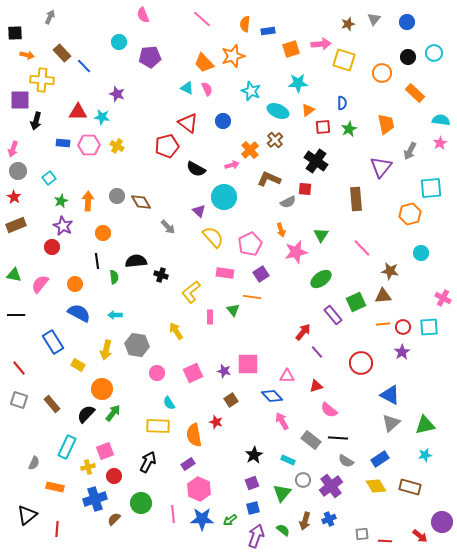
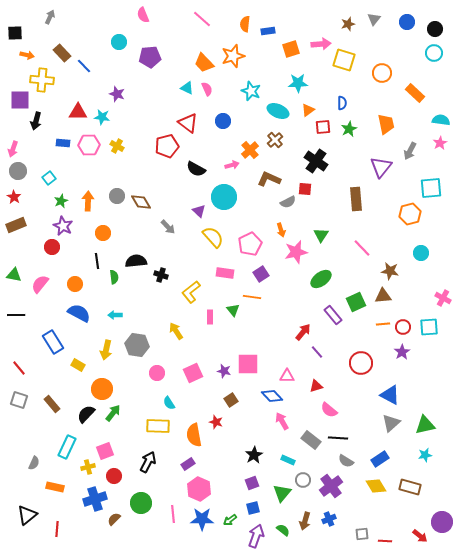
black circle at (408, 57): moved 27 px right, 28 px up
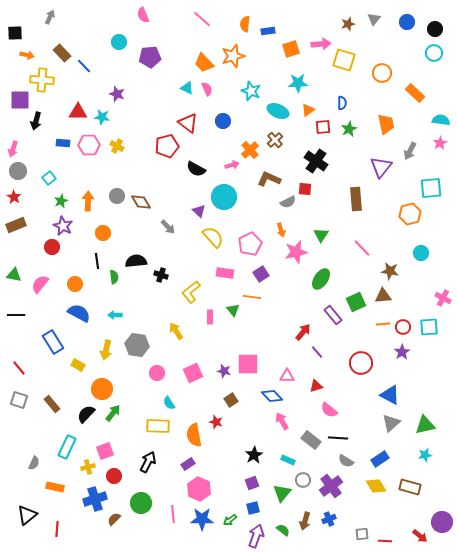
green ellipse at (321, 279): rotated 20 degrees counterclockwise
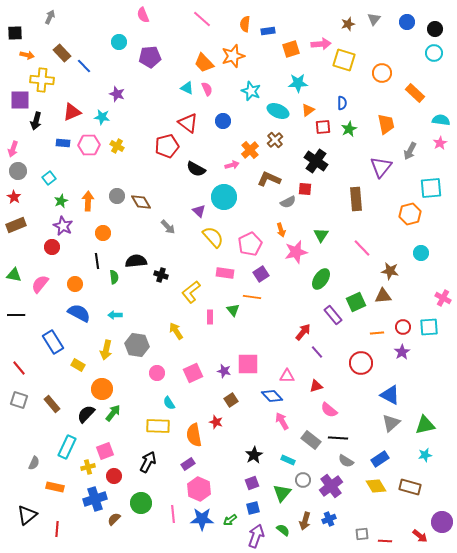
red triangle at (78, 112): moved 6 px left; rotated 24 degrees counterclockwise
orange line at (383, 324): moved 6 px left, 9 px down
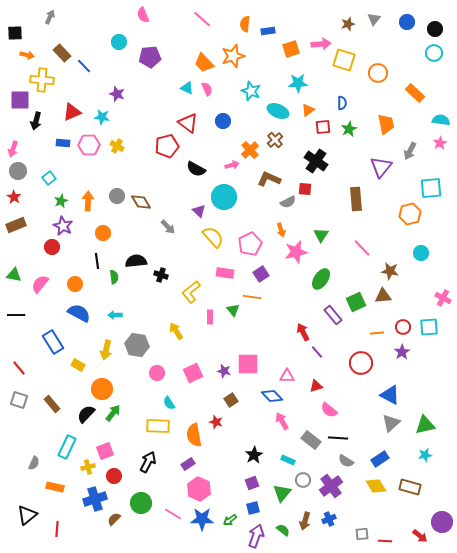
orange circle at (382, 73): moved 4 px left
red arrow at (303, 332): rotated 66 degrees counterclockwise
pink line at (173, 514): rotated 54 degrees counterclockwise
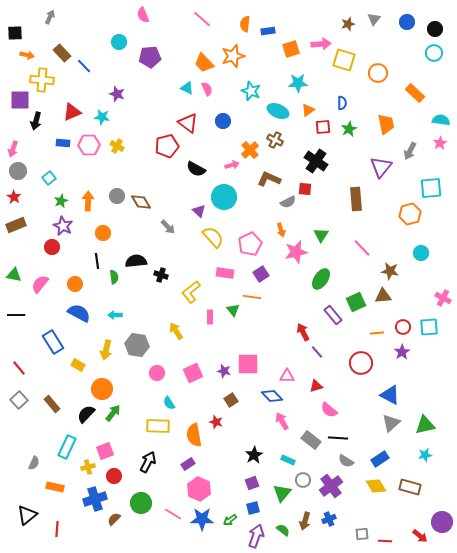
brown cross at (275, 140): rotated 21 degrees counterclockwise
gray square at (19, 400): rotated 30 degrees clockwise
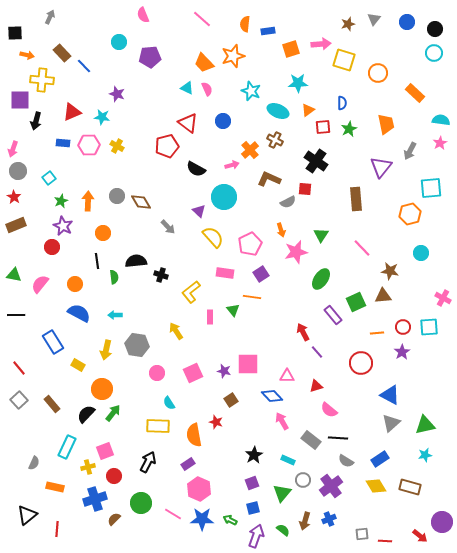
green arrow at (230, 520): rotated 64 degrees clockwise
